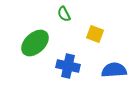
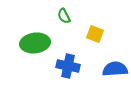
green semicircle: moved 2 px down
green ellipse: rotated 36 degrees clockwise
blue semicircle: moved 1 px right, 1 px up
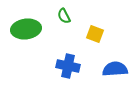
green ellipse: moved 9 px left, 14 px up
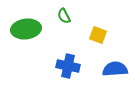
yellow square: moved 3 px right, 1 px down
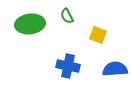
green semicircle: moved 3 px right
green ellipse: moved 4 px right, 5 px up
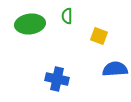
green semicircle: rotated 28 degrees clockwise
yellow square: moved 1 px right, 1 px down
blue cross: moved 11 px left, 13 px down
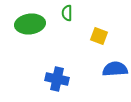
green semicircle: moved 3 px up
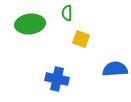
yellow square: moved 18 px left, 3 px down
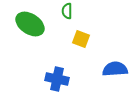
green semicircle: moved 2 px up
green ellipse: rotated 40 degrees clockwise
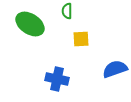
yellow square: rotated 24 degrees counterclockwise
blue semicircle: rotated 15 degrees counterclockwise
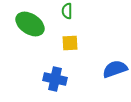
yellow square: moved 11 px left, 4 px down
blue cross: moved 2 px left
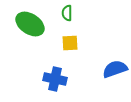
green semicircle: moved 2 px down
